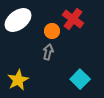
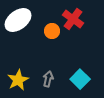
gray arrow: moved 27 px down
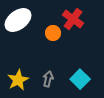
orange circle: moved 1 px right, 2 px down
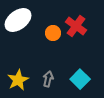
red cross: moved 3 px right, 7 px down
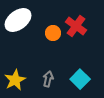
yellow star: moved 3 px left
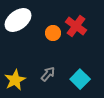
gray arrow: moved 5 px up; rotated 28 degrees clockwise
